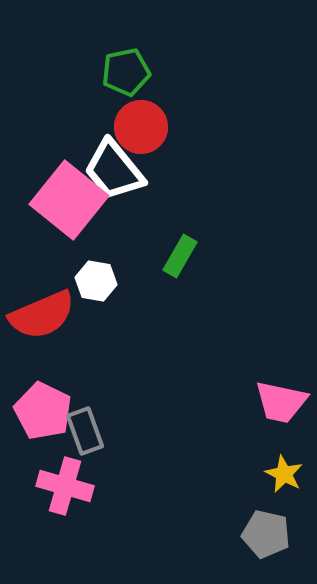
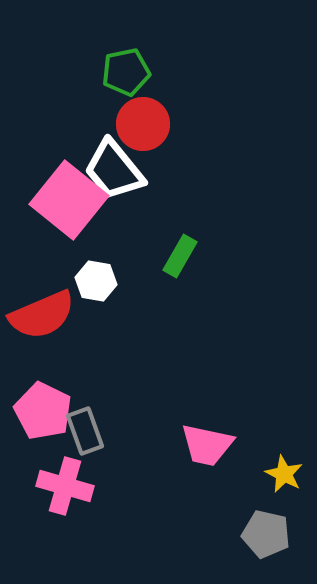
red circle: moved 2 px right, 3 px up
pink trapezoid: moved 74 px left, 43 px down
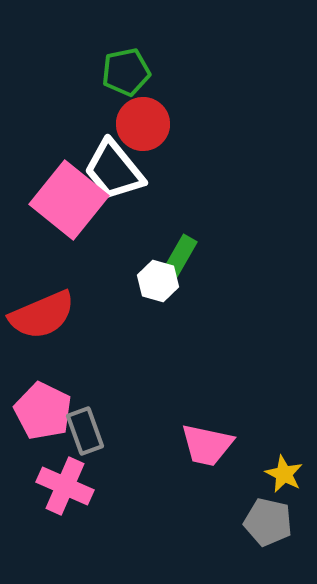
white hexagon: moved 62 px right; rotated 6 degrees clockwise
pink cross: rotated 8 degrees clockwise
gray pentagon: moved 2 px right, 12 px up
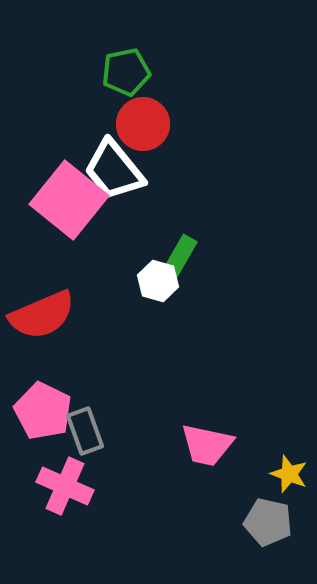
yellow star: moved 5 px right; rotated 6 degrees counterclockwise
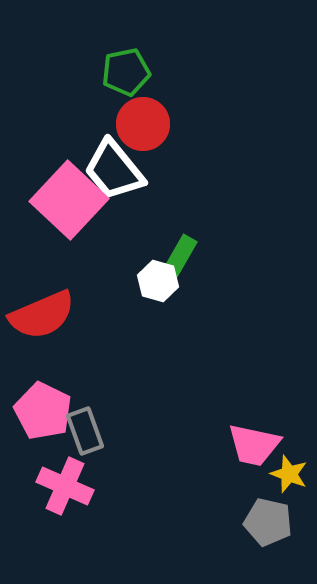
pink square: rotated 4 degrees clockwise
pink trapezoid: moved 47 px right
